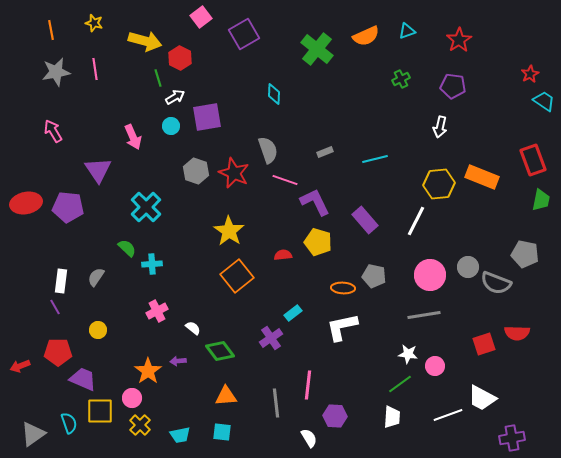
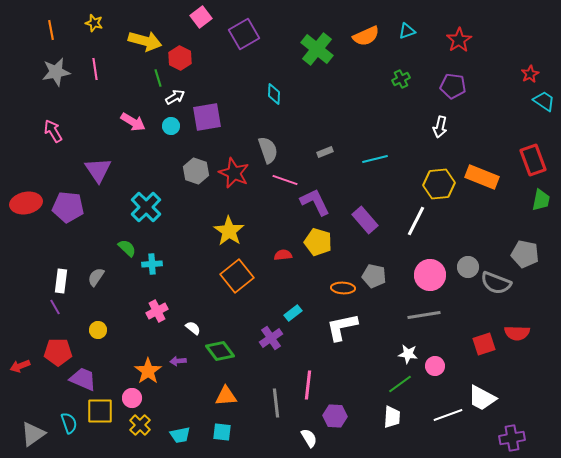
pink arrow at (133, 137): moved 15 px up; rotated 35 degrees counterclockwise
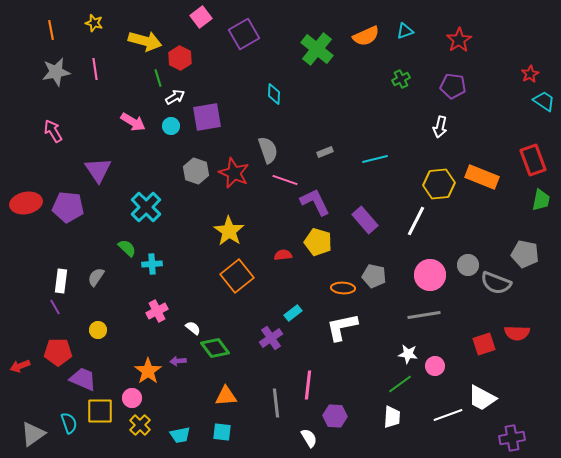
cyan triangle at (407, 31): moved 2 px left
gray circle at (468, 267): moved 2 px up
green diamond at (220, 351): moved 5 px left, 3 px up
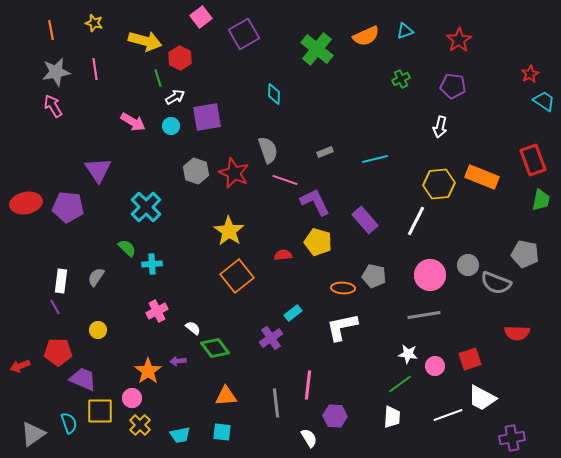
pink arrow at (53, 131): moved 25 px up
red square at (484, 344): moved 14 px left, 15 px down
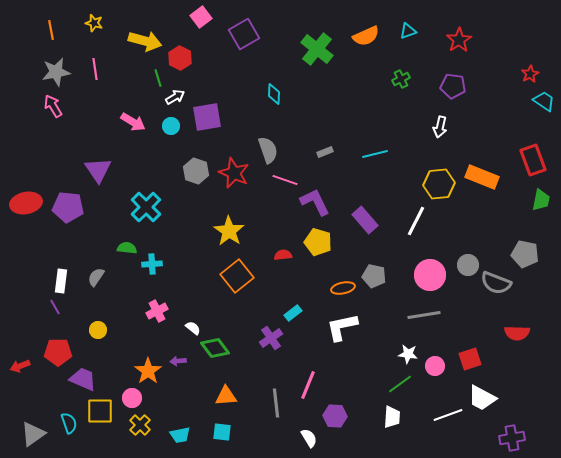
cyan triangle at (405, 31): moved 3 px right
cyan line at (375, 159): moved 5 px up
green semicircle at (127, 248): rotated 36 degrees counterclockwise
orange ellipse at (343, 288): rotated 15 degrees counterclockwise
pink line at (308, 385): rotated 16 degrees clockwise
